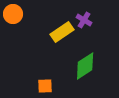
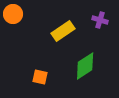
purple cross: moved 16 px right; rotated 14 degrees counterclockwise
yellow rectangle: moved 1 px right, 1 px up
orange square: moved 5 px left, 9 px up; rotated 14 degrees clockwise
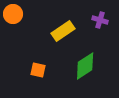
orange square: moved 2 px left, 7 px up
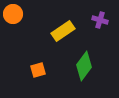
green diamond: moved 1 px left; rotated 20 degrees counterclockwise
orange square: rotated 28 degrees counterclockwise
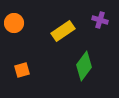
orange circle: moved 1 px right, 9 px down
orange square: moved 16 px left
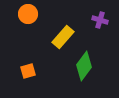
orange circle: moved 14 px right, 9 px up
yellow rectangle: moved 6 px down; rotated 15 degrees counterclockwise
orange square: moved 6 px right, 1 px down
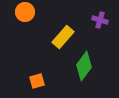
orange circle: moved 3 px left, 2 px up
orange square: moved 9 px right, 10 px down
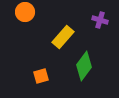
orange square: moved 4 px right, 5 px up
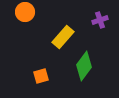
purple cross: rotated 35 degrees counterclockwise
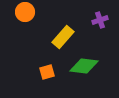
green diamond: rotated 60 degrees clockwise
orange square: moved 6 px right, 4 px up
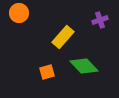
orange circle: moved 6 px left, 1 px down
green diamond: rotated 40 degrees clockwise
